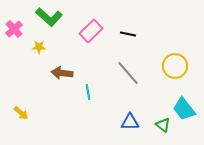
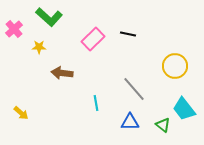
pink rectangle: moved 2 px right, 8 px down
gray line: moved 6 px right, 16 px down
cyan line: moved 8 px right, 11 px down
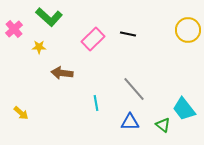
yellow circle: moved 13 px right, 36 px up
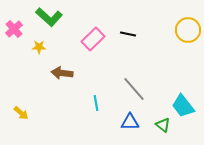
cyan trapezoid: moved 1 px left, 3 px up
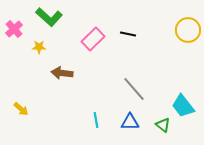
cyan line: moved 17 px down
yellow arrow: moved 4 px up
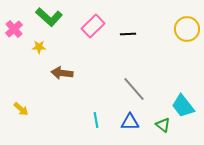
yellow circle: moved 1 px left, 1 px up
black line: rotated 14 degrees counterclockwise
pink rectangle: moved 13 px up
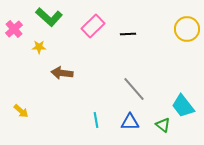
yellow arrow: moved 2 px down
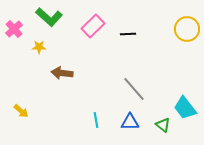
cyan trapezoid: moved 2 px right, 2 px down
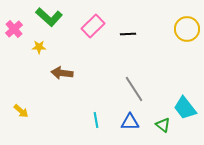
gray line: rotated 8 degrees clockwise
